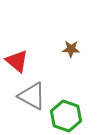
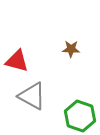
red triangle: rotated 25 degrees counterclockwise
green hexagon: moved 14 px right
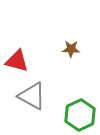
green hexagon: moved 1 px up; rotated 16 degrees clockwise
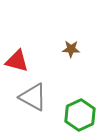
gray triangle: moved 1 px right, 1 px down
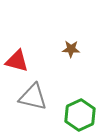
gray triangle: rotated 16 degrees counterclockwise
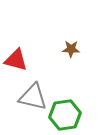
red triangle: moved 1 px left, 1 px up
green hexagon: moved 15 px left; rotated 16 degrees clockwise
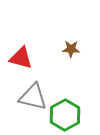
red triangle: moved 5 px right, 2 px up
green hexagon: rotated 20 degrees counterclockwise
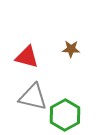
red triangle: moved 6 px right, 1 px up
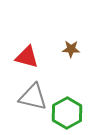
green hexagon: moved 2 px right, 2 px up
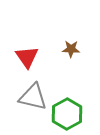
red triangle: rotated 40 degrees clockwise
green hexagon: moved 1 px down
